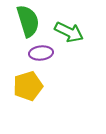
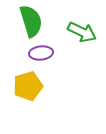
green semicircle: moved 3 px right
green arrow: moved 13 px right
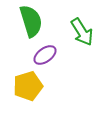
green arrow: rotated 32 degrees clockwise
purple ellipse: moved 4 px right, 2 px down; rotated 30 degrees counterclockwise
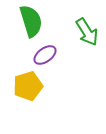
green arrow: moved 5 px right
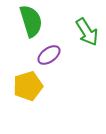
purple ellipse: moved 4 px right
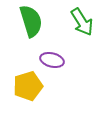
green arrow: moved 5 px left, 10 px up
purple ellipse: moved 3 px right, 5 px down; rotated 50 degrees clockwise
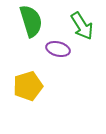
green arrow: moved 4 px down
purple ellipse: moved 6 px right, 11 px up
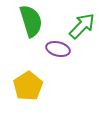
green arrow: rotated 104 degrees counterclockwise
yellow pentagon: rotated 16 degrees counterclockwise
